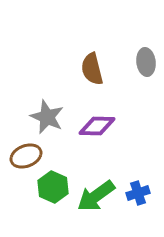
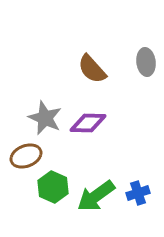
brown semicircle: rotated 28 degrees counterclockwise
gray star: moved 2 px left, 1 px down
purple diamond: moved 9 px left, 3 px up
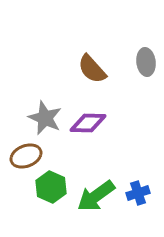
green hexagon: moved 2 px left
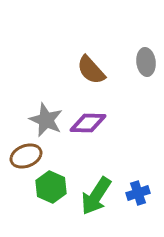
brown semicircle: moved 1 px left, 1 px down
gray star: moved 1 px right, 2 px down
green arrow: rotated 21 degrees counterclockwise
